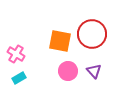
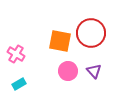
red circle: moved 1 px left, 1 px up
cyan rectangle: moved 6 px down
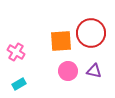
orange square: moved 1 px right; rotated 15 degrees counterclockwise
pink cross: moved 2 px up
purple triangle: rotated 35 degrees counterclockwise
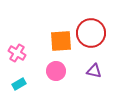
pink cross: moved 1 px right, 1 px down
pink circle: moved 12 px left
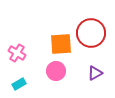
orange square: moved 3 px down
purple triangle: moved 1 px right, 2 px down; rotated 42 degrees counterclockwise
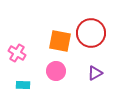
orange square: moved 1 px left, 3 px up; rotated 15 degrees clockwise
cyan rectangle: moved 4 px right, 1 px down; rotated 32 degrees clockwise
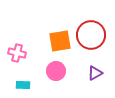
red circle: moved 2 px down
orange square: rotated 20 degrees counterclockwise
pink cross: rotated 18 degrees counterclockwise
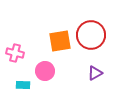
pink cross: moved 2 px left
pink circle: moved 11 px left
